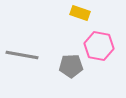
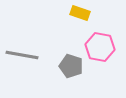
pink hexagon: moved 1 px right, 1 px down
gray pentagon: rotated 20 degrees clockwise
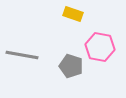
yellow rectangle: moved 7 px left, 1 px down
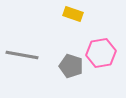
pink hexagon: moved 1 px right, 6 px down; rotated 20 degrees counterclockwise
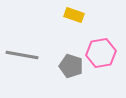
yellow rectangle: moved 1 px right, 1 px down
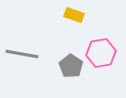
gray line: moved 1 px up
gray pentagon: rotated 15 degrees clockwise
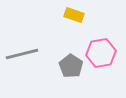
gray line: rotated 24 degrees counterclockwise
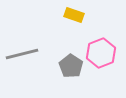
pink hexagon: rotated 12 degrees counterclockwise
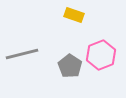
pink hexagon: moved 2 px down
gray pentagon: moved 1 px left
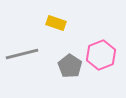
yellow rectangle: moved 18 px left, 8 px down
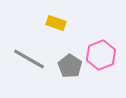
gray line: moved 7 px right, 5 px down; rotated 44 degrees clockwise
